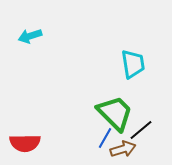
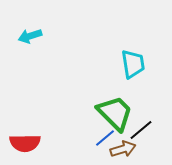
blue line: rotated 20 degrees clockwise
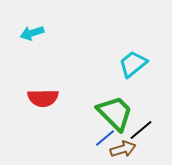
cyan arrow: moved 2 px right, 3 px up
cyan trapezoid: rotated 120 degrees counterclockwise
red semicircle: moved 18 px right, 45 px up
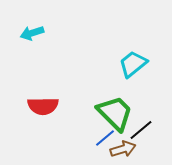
red semicircle: moved 8 px down
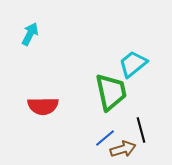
cyan arrow: moved 2 px left, 1 px down; rotated 135 degrees clockwise
green trapezoid: moved 4 px left, 21 px up; rotated 33 degrees clockwise
black line: rotated 65 degrees counterclockwise
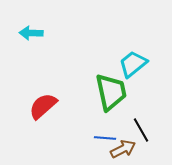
cyan arrow: moved 1 px right, 1 px up; rotated 115 degrees counterclockwise
red semicircle: rotated 140 degrees clockwise
black line: rotated 15 degrees counterclockwise
blue line: rotated 45 degrees clockwise
brown arrow: rotated 10 degrees counterclockwise
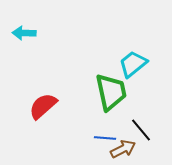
cyan arrow: moved 7 px left
black line: rotated 10 degrees counterclockwise
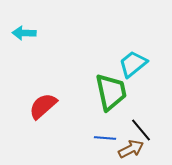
brown arrow: moved 8 px right
